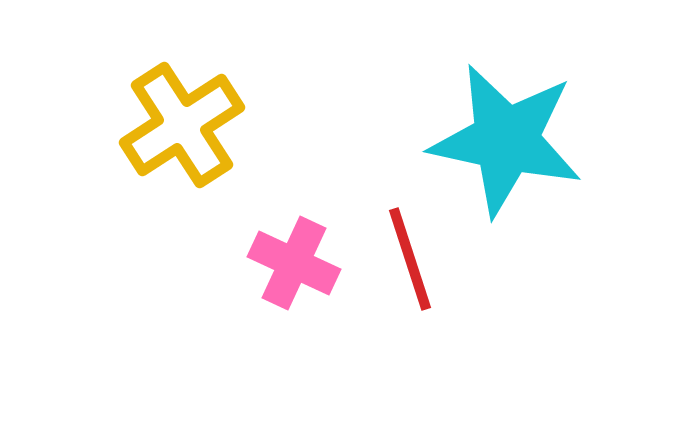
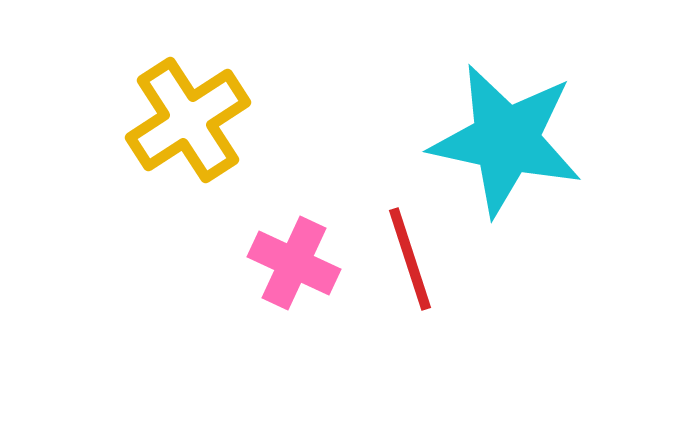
yellow cross: moved 6 px right, 5 px up
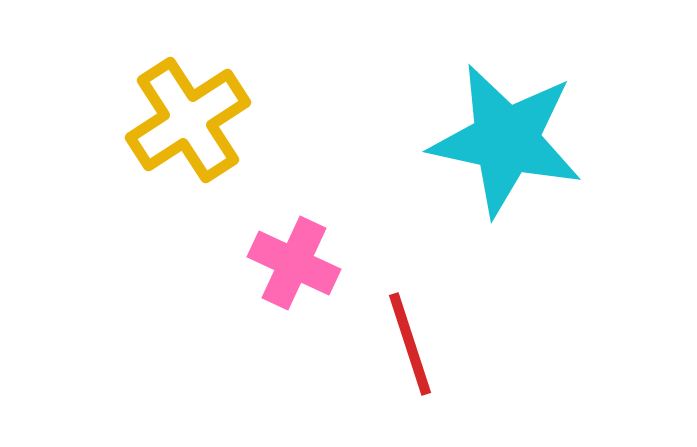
red line: moved 85 px down
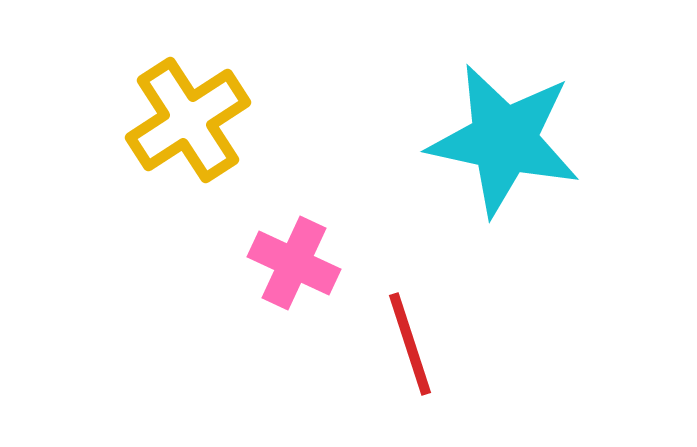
cyan star: moved 2 px left
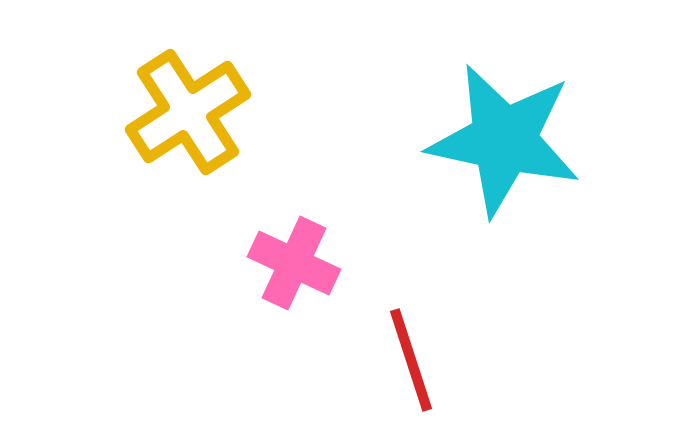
yellow cross: moved 8 px up
red line: moved 1 px right, 16 px down
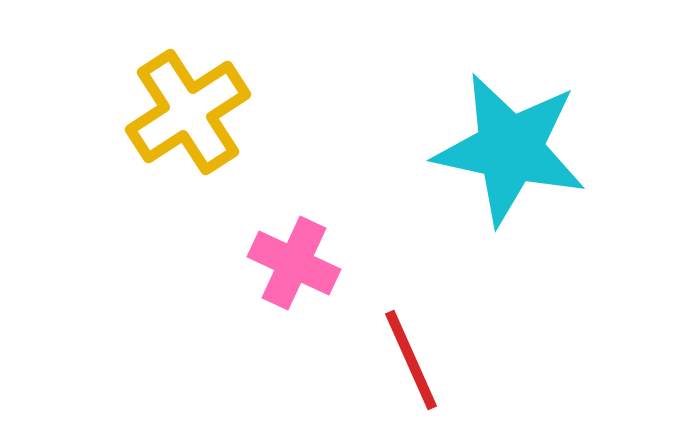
cyan star: moved 6 px right, 9 px down
red line: rotated 6 degrees counterclockwise
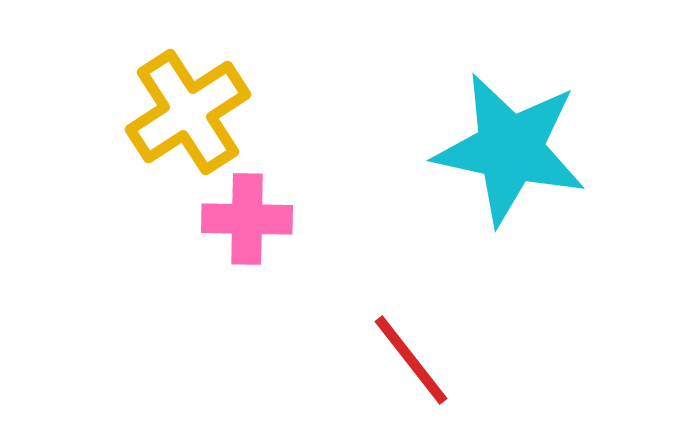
pink cross: moved 47 px left, 44 px up; rotated 24 degrees counterclockwise
red line: rotated 14 degrees counterclockwise
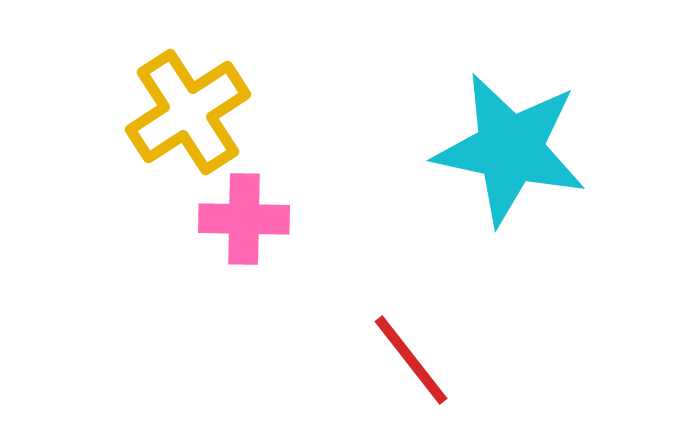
pink cross: moved 3 px left
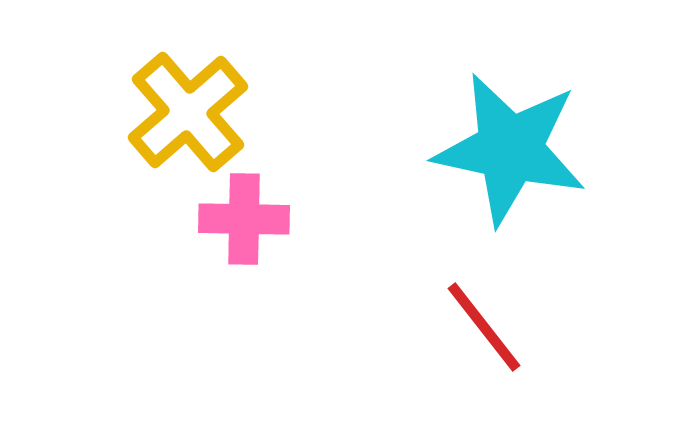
yellow cross: rotated 8 degrees counterclockwise
red line: moved 73 px right, 33 px up
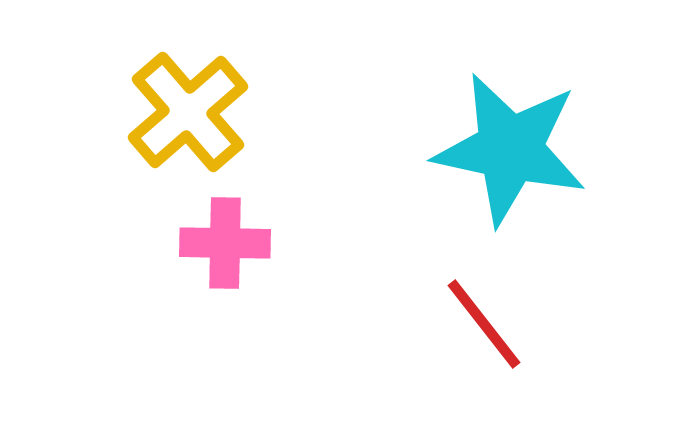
pink cross: moved 19 px left, 24 px down
red line: moved 3 px up
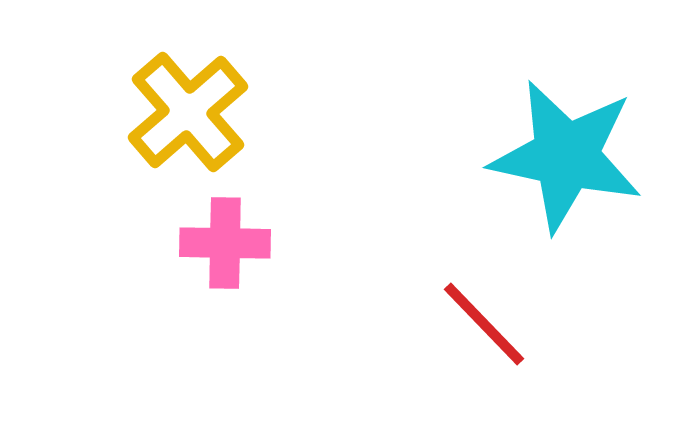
cyan star: moved 56 px right, 7 px down
red line: rotated 6 degrees counterclockwise
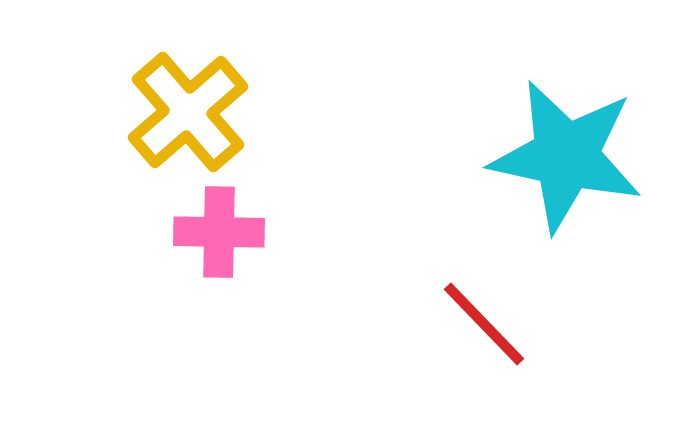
pink cross: moved 6 px left, 11 px up
